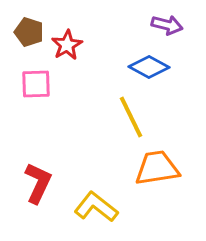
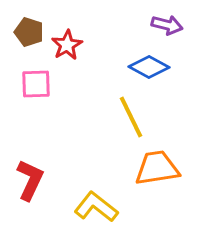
red L-shape: moved 8 px left, 3 px up
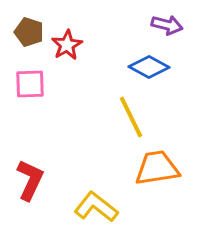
pink square: moved 6 px left
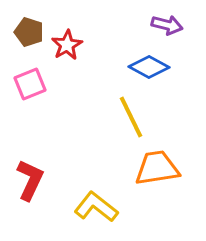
pink square: rotated 20 degrees counterclockwise
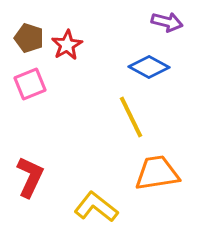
purple arrow: moved 3 px up
brown pentagon: moved 6 px down
orange trapezoid: moved 5 px down
red L-shape: moved 3 px up
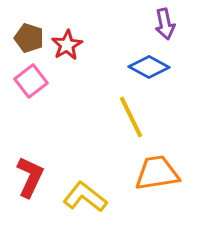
purple arrow: moved 2 px left, 2 px down; rotated 64 degrees clockwise
pink square: moved 1 px right, 3 px up; rotated 16 degrees counterclockwise
yellow L-shape: moved 11 px left, 10 px up
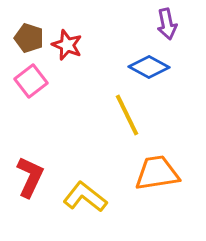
purple arrow: moved 2 px right
red star: rotated 20 degrees counterclockwise
yellow line: moved 4 px left, 2 px up
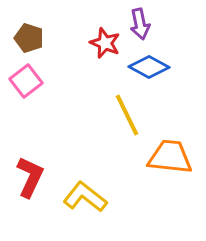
purple arrow: moved 27 px left
red star: moved 38 px right, 2 px up
pink square: moved 5 px left
orange trapezoid: moved 13 px right, 16 px up; rotated 15 degrees clockwise
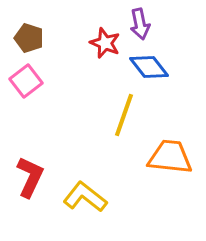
blue diamond: rotated 24 degrees clockwise
yellow line: moved 3 px left; rotated 45 degrees clockwise
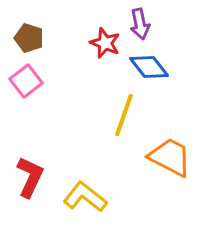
orange trapezoid: rotated 21 degrees clockwise
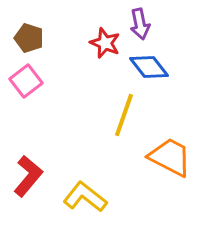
red L-shape: moved 2 px left, 1 px up; rotated 15 degrees clockwise
